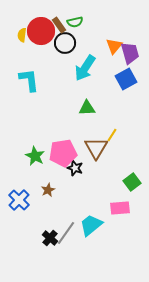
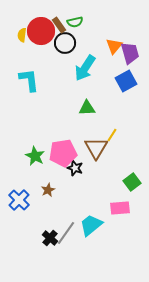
blue square: moved 2 px down
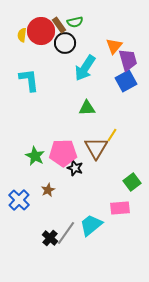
purple trapezoid: moved 2 px left, 7 px down
pink pentagon: rotated 8 degrees clockwise
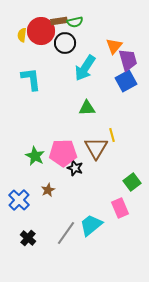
brown rectangle: moved 4 px up; rotated 63 degrees counterclockwise
cyan L-shape: moved 2 px right, 1 px up
yellow line: rotated 48 degrees counterclockwise
pink rectangle: rotated 72 degrees clockwise
black cross: moved 22 px left
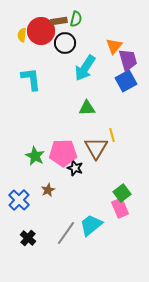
green semicircle: moved 1 px right, 3 px up; rotated 63 degrees counterclockwise
green square: moved 10 px left, 11 px down
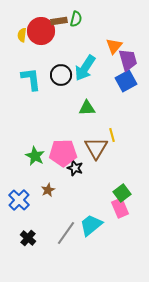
black circle: moved 4 px left, 32 px down
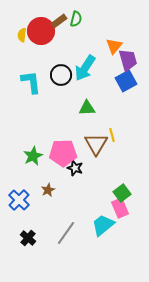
brown rectangle: rotated 28 degrees counterclockwise
cyan L-shape: moved 3 px down
brown triangle: moved 4 px up
green star: moved 2 px left; rotated 18 degrees clockwise
cyan trapezoid: moved 12 px right
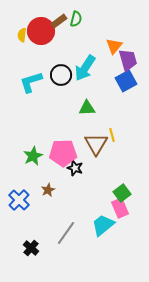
cyan L-shape: rotated 100 degrees counterclockwise
black cross: moved 3 px right, 10 px down
